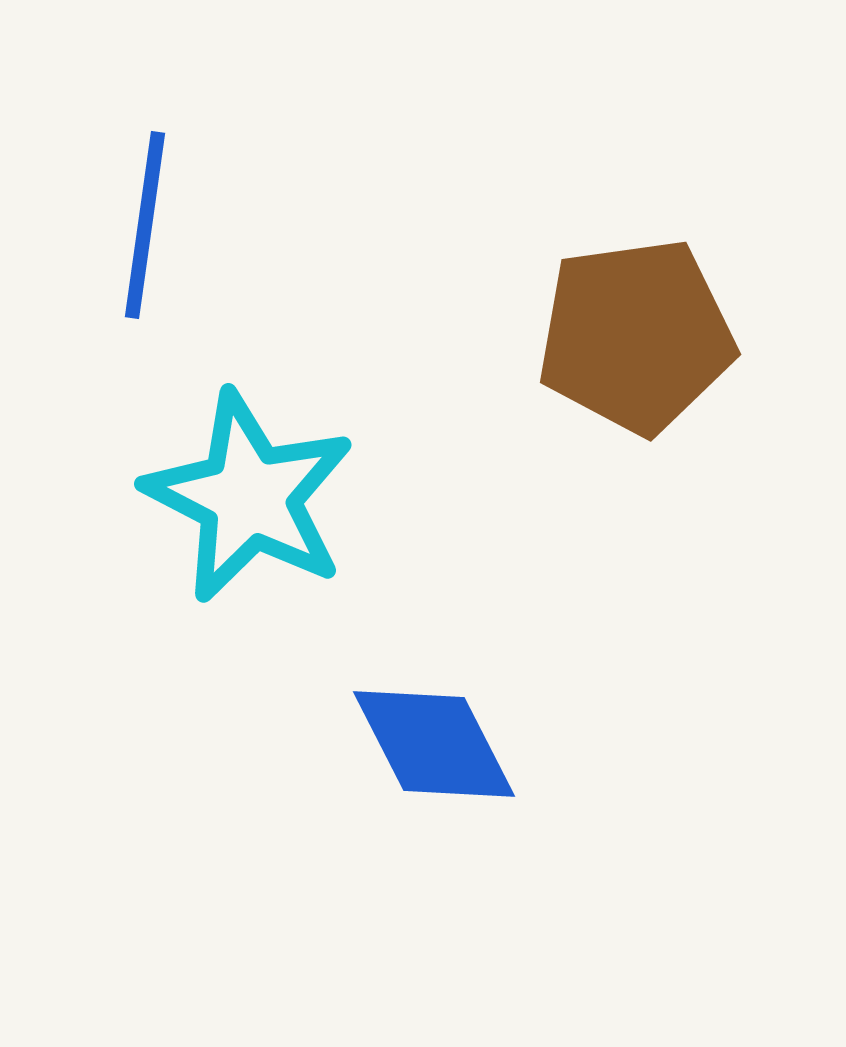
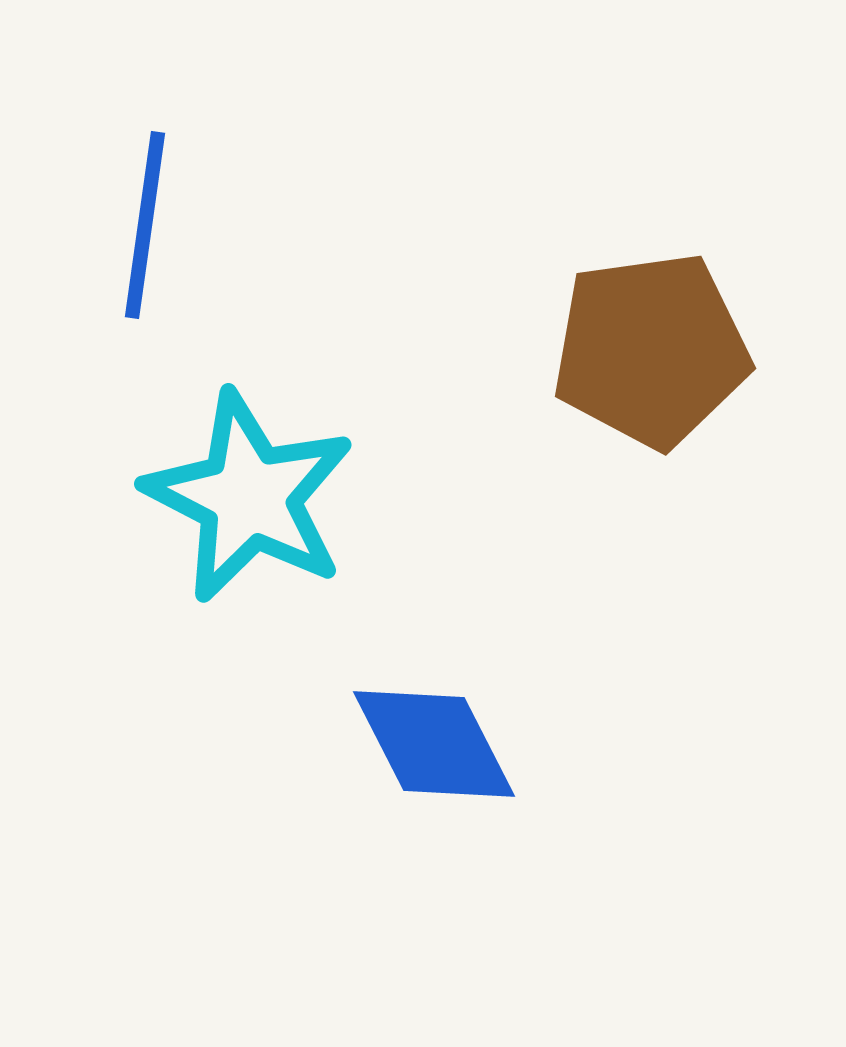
brown pentagon: moved 15 px right, 14 px down
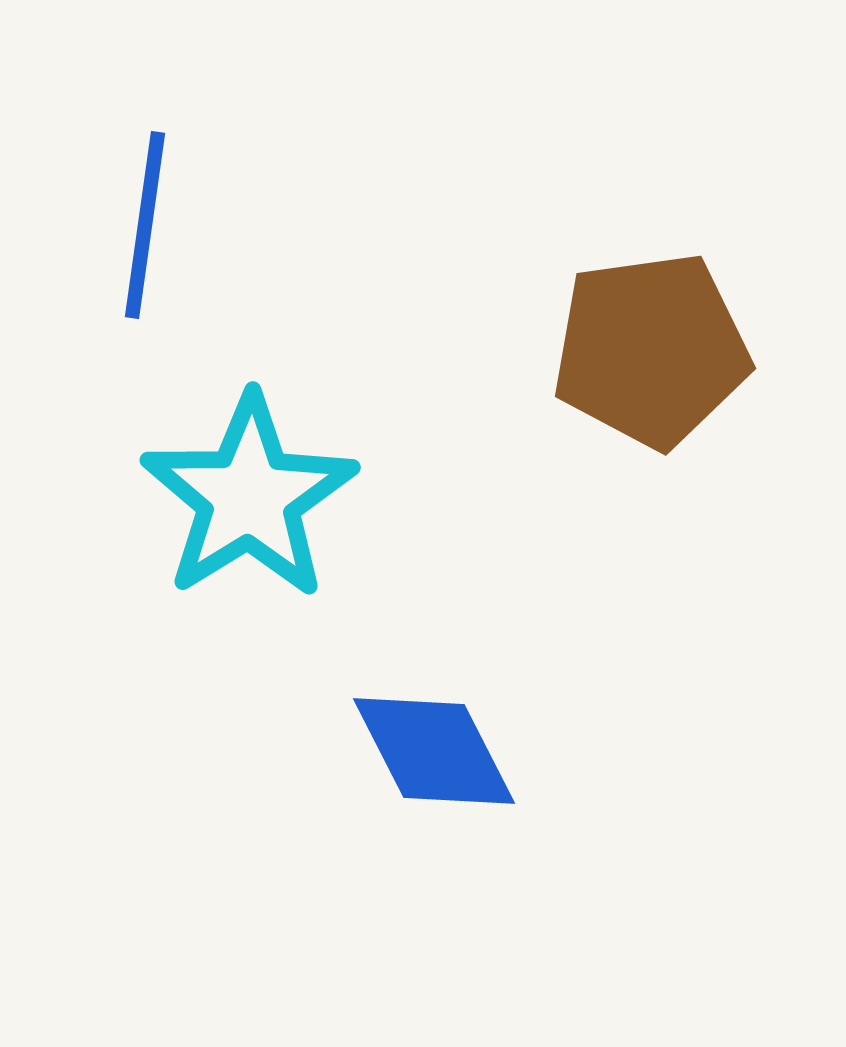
cyan star: rotated 13 degrees clockwise
blue diamond: moved 7 px down
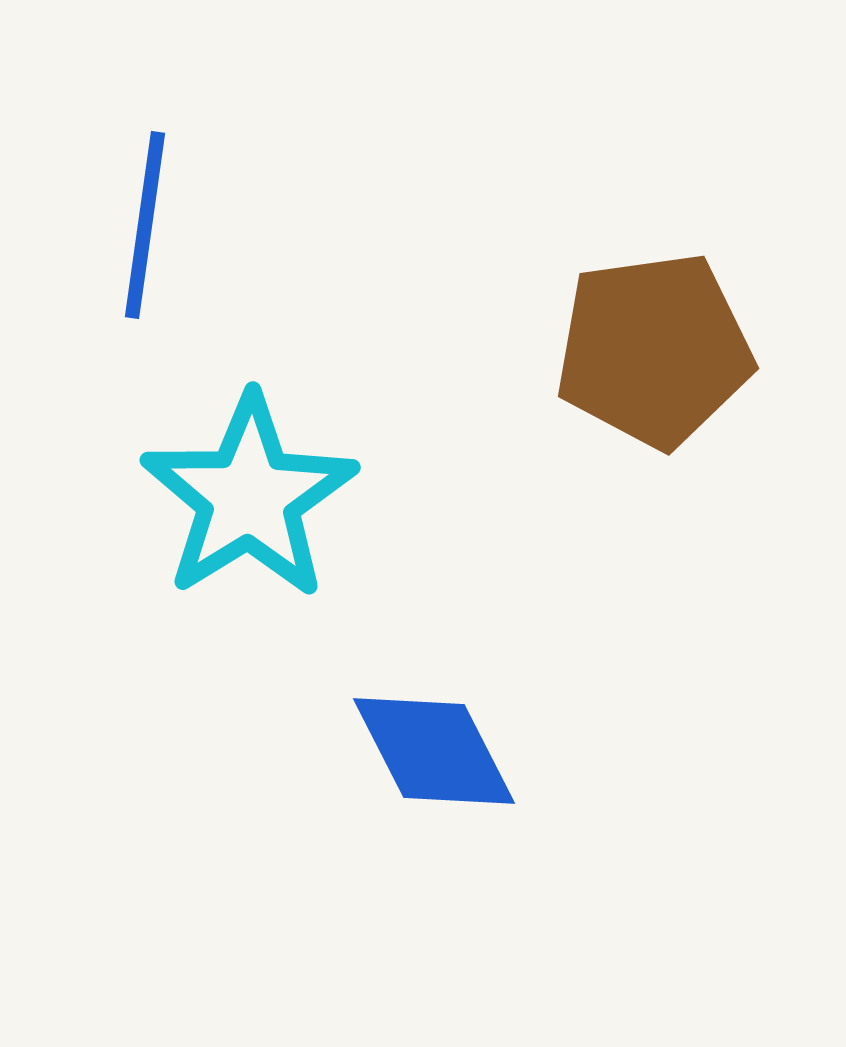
brown pentagon: moved 3 px right
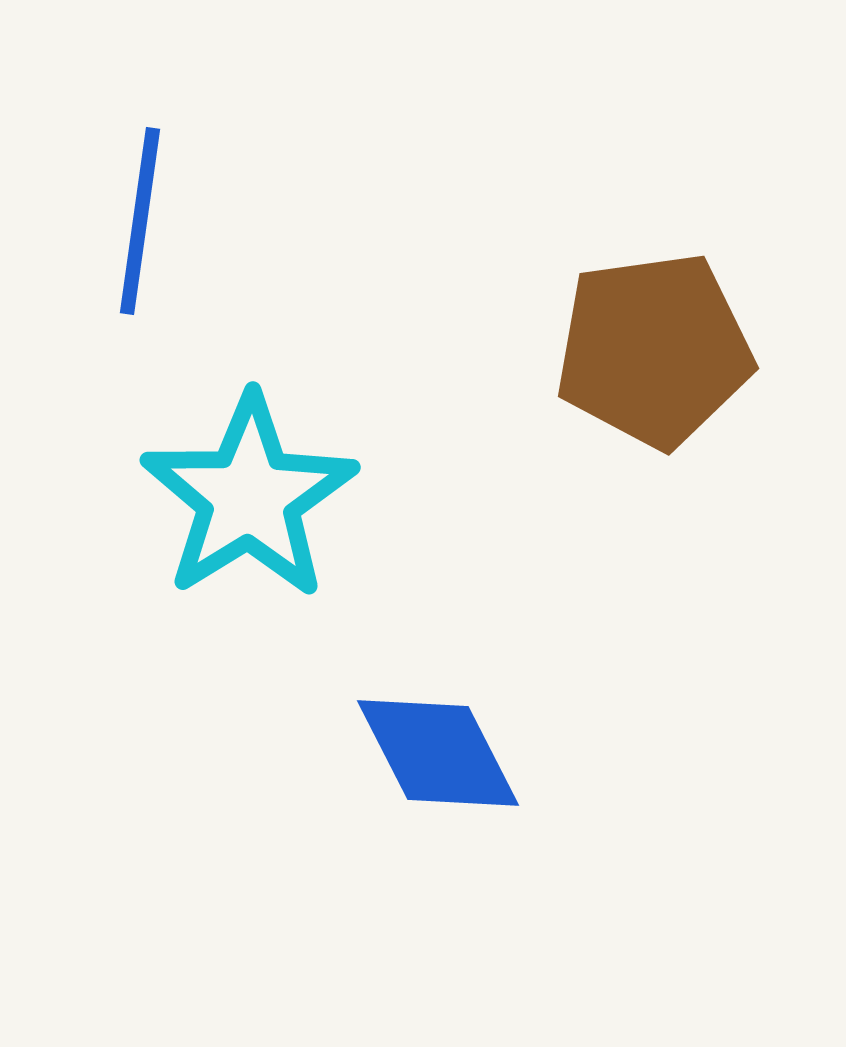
blue line: moved 5 px left, 4 px up
blue diamond: moved 4 px right, 2 px down
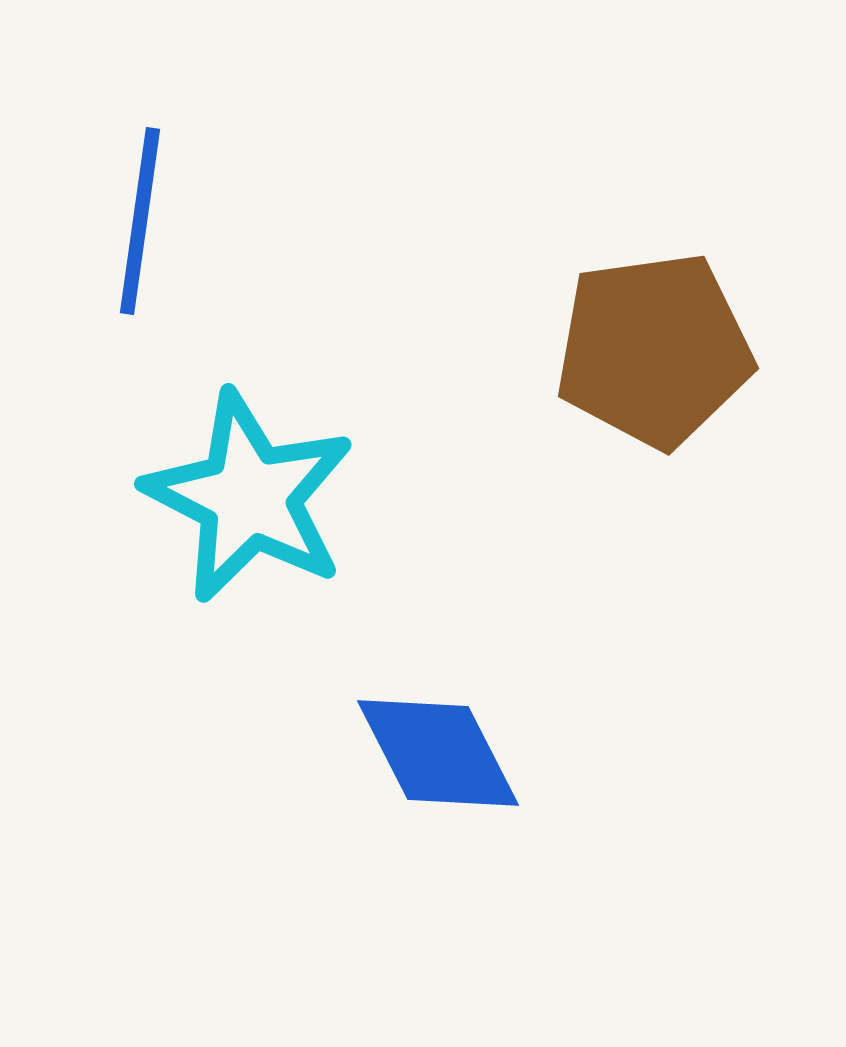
cyan star: rotated 13 degrees counterclockwise
